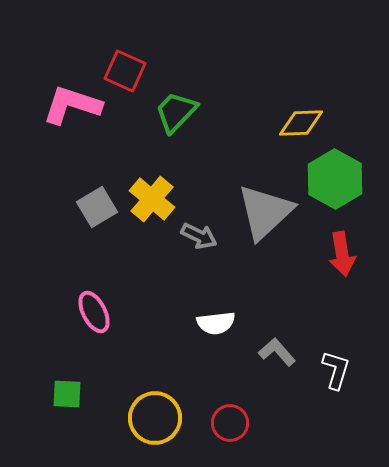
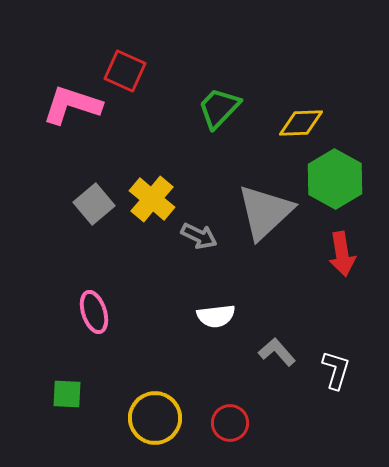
green trapezoid: moved 43 px right, 4 px up
gray square: moved 3 px left, 3 px up; rotated 9 degrees counterclockwise
pink ellipse: rotated 9 degrees clockwise
white semicircle: moved 7 px up
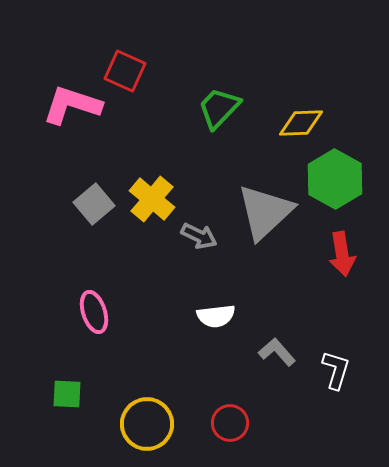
yellow circle: moved 8 px left, 6 px down
